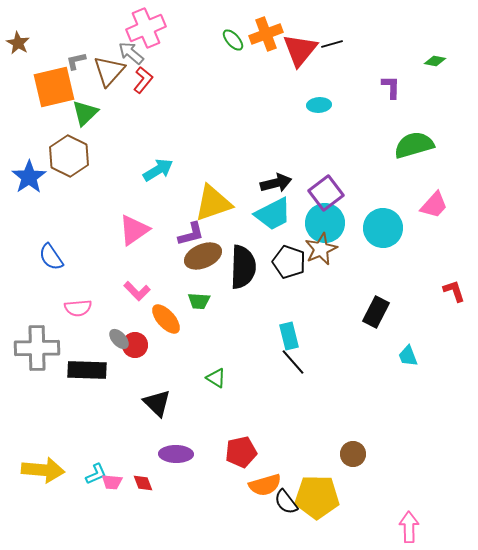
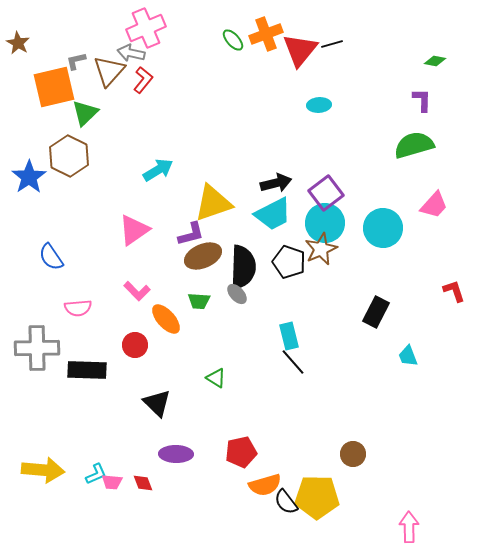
gray arrow at (131, 53): rotated 28 degrees counterclockwise
purple L-shape at (391, 87): moved 31 px right, 13 px down
gray ellipse at (119, 339): moved 118 px right, 45 px up
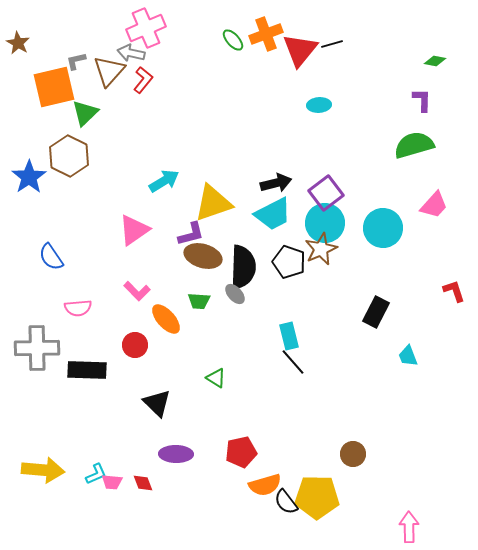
cyan arrow at (158, 170): moved 6 px right, 11 px down
brown ellipse at (203, 256): rotated 39 degrees clockwise
gray ellipse at (237, 294): moved 2 px left
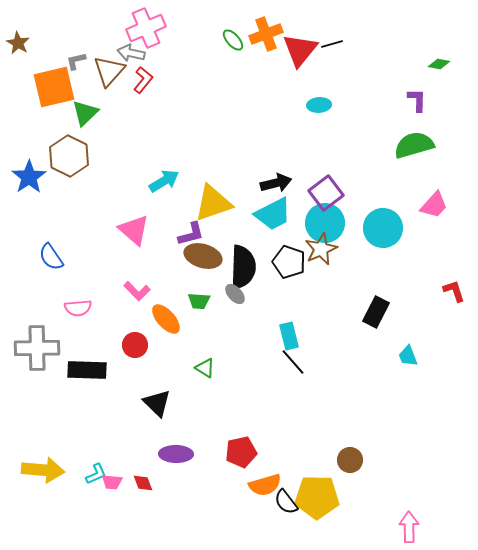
green diamond at (435, 61): moved 4 px right, 3 px down
purple L-shape at (422, 100): moved 5 px left
pink triangle at (134, 230): rotated 44 degrees counterclockwise
green triangle at (216, 378): moved 11 px left, 10 px up
brown circle at (353, 454): moved 3 px left, 6 px down
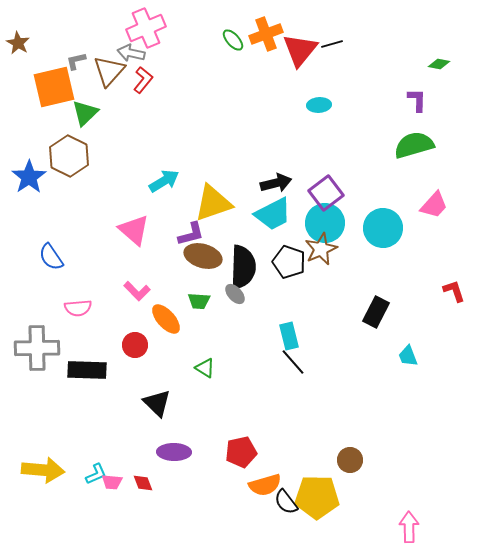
purple ellipse at (176, 454): moved 2 px left, 2 px up
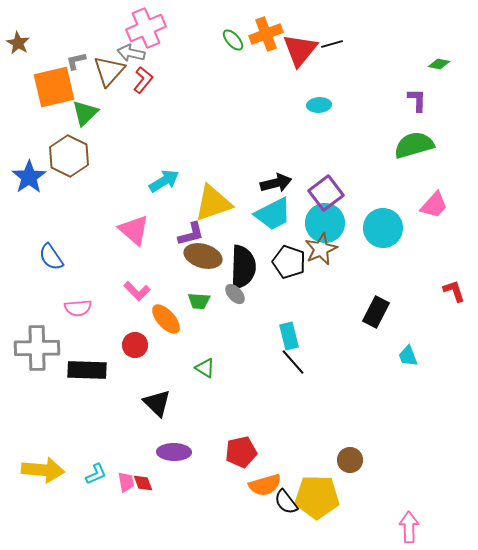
pink trapezoid at (112, 482): moved 14 px right; rotated 105 degrees counterclockwise
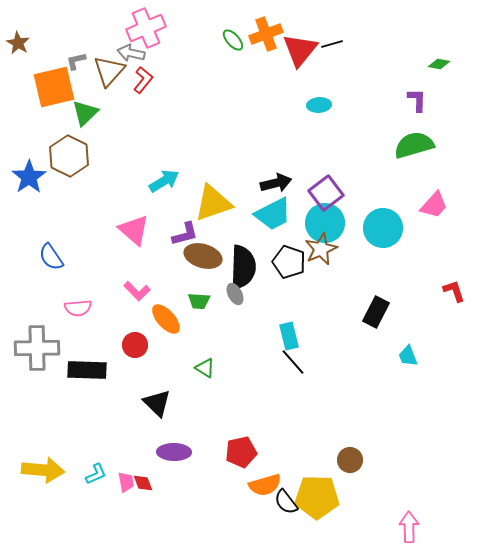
purple L-shape at (191, 234): moved 6 px left
gray ellipse at (235, 294): rotated 15 degrees clockwise
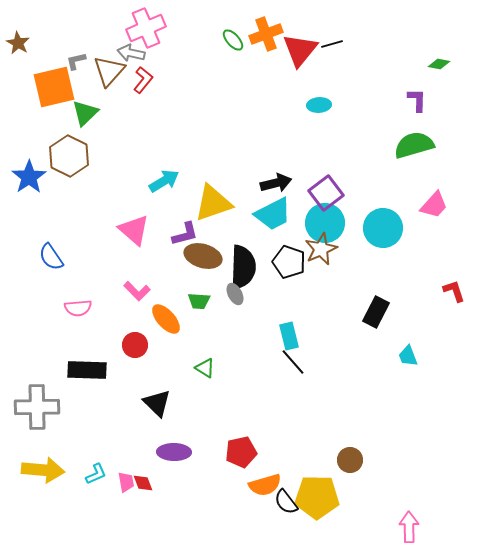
gray cross at (37, 348): moved 59 px down
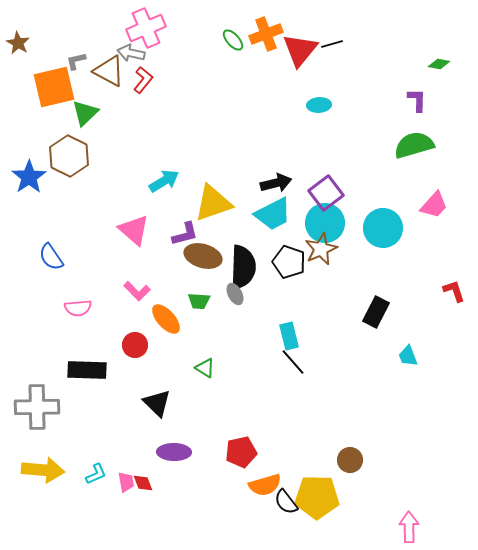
brown triangle at (109, 71): rotated 44 degrees counterclockwise
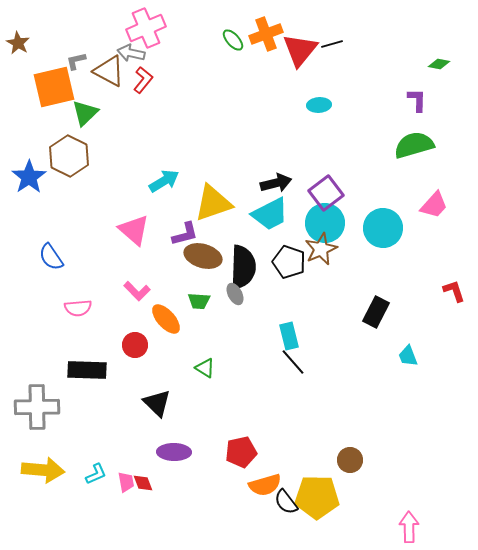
cyan trapezoid at (273, 214): moved 3 px left
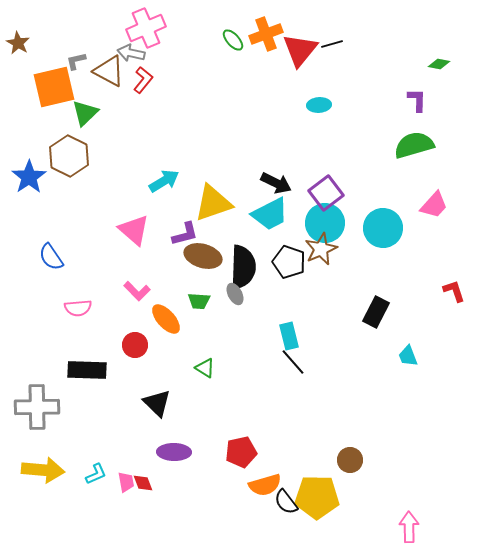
black arrow at (276, 183): rotated 40 degrees clockwise
